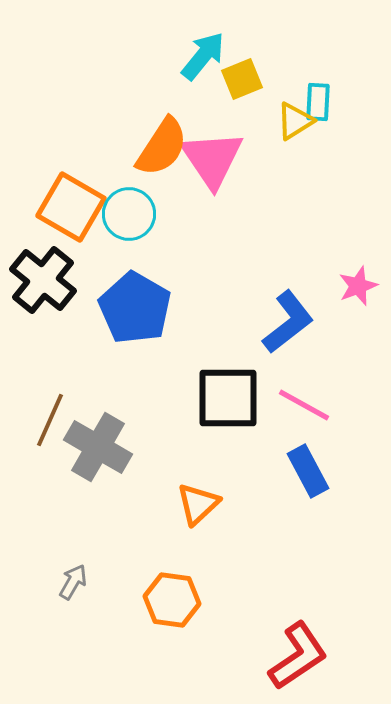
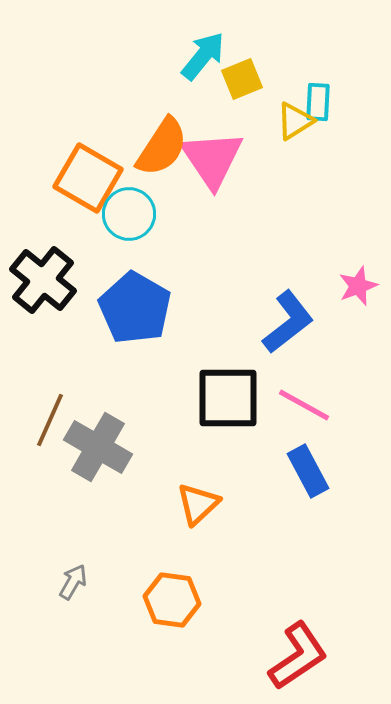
orange square: moved 17 px right, 29 px up
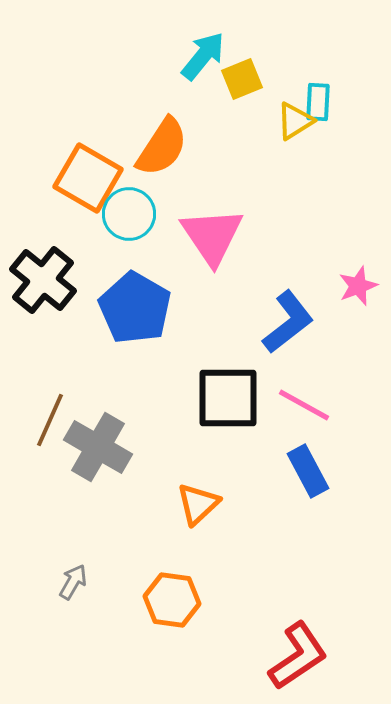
pink triangle: moved 77 px down
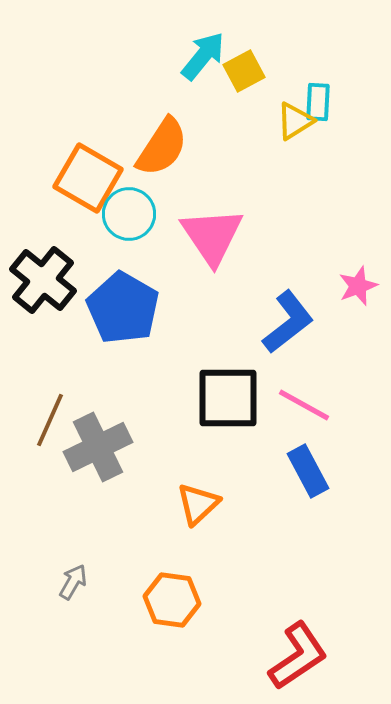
yellow square: moved 2 px right, 8 px up; rotated 6 degrees counterclockwise
blue pentagon: moved 12 px left
gray cross: rotated 34 degrees clockwise
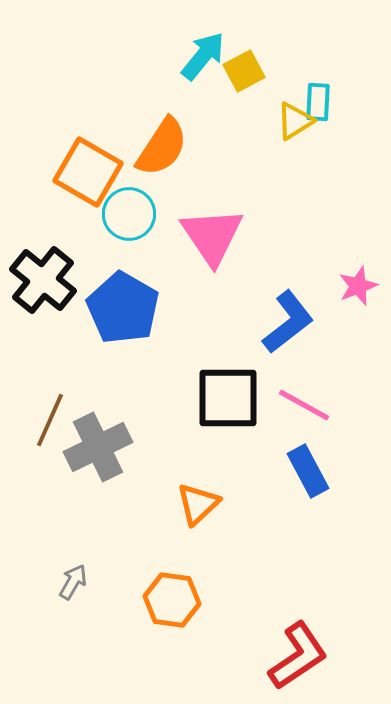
orange square: moved 6 px up
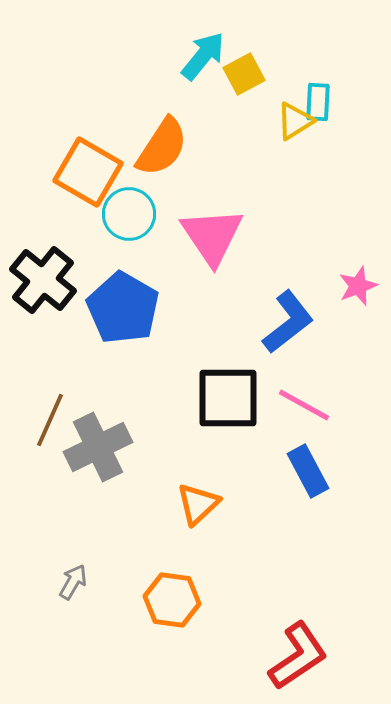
yellow square: moved 3 px down
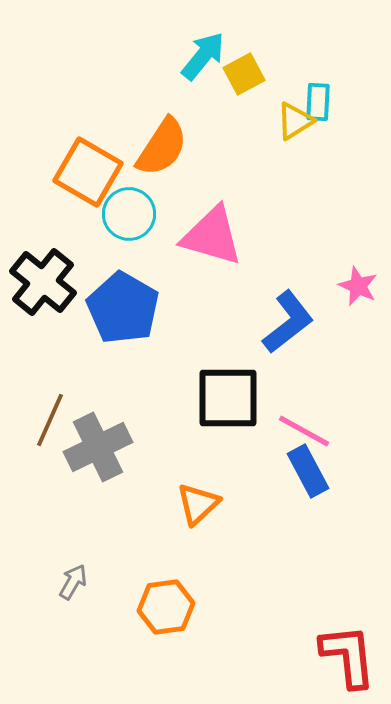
pink triangle: rotated 40 degrees counterclockwise
black cross: moved 2 px down
pink star: rotated 27 degrees counterclockwise
pink line: moved 26 px down
orange hexagon: moved 6 px left, 7 px down; rotated 16 degrees counterclockwise
red L-shape: moved 50 px right; rotated 62 degrees counterclockwise
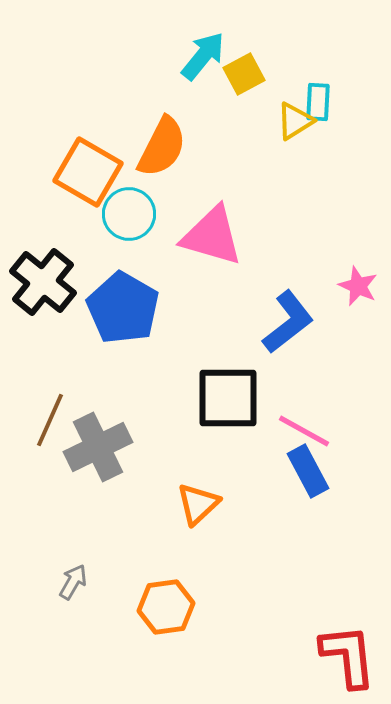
orange semicircle: rotated 6 degrees counterclockwise
